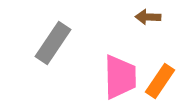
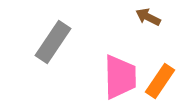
brown arrow: rotated 25 degrees clockwise
gray rectangle: moved 1 px up
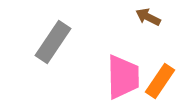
pink trapezoid: moved 3 px right
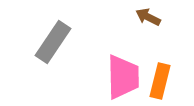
orange rectangle: rotated 20 degrees counterclockwise
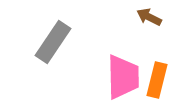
brown arrow: moved 1 px right
orange rectangle: moved 3 px left, 1 px up
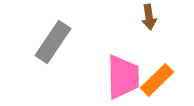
brown arrow: rotated 125 degrees counterclockwise
orange rectangle: rotated 32 degrees clockwise
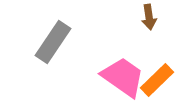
pink trapezoid: rotated 54 degrees counterclockwise
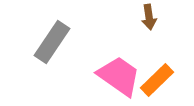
gray rectangle: moved 1 px left
pink trapezoid: moved 4 px left, 1 px up
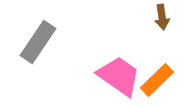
brown arrow: moved 13 px right
gray rectangle: moved 14 px left
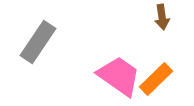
orange rectangle: moved 1 px left, 1 px up
